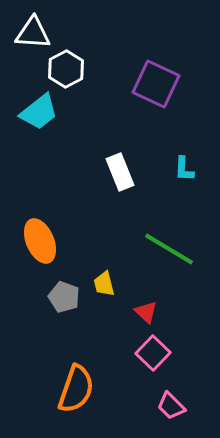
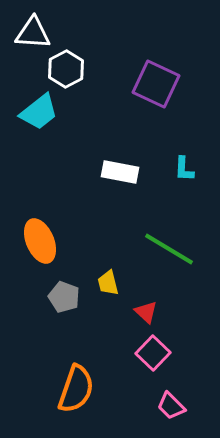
white rectangle: rotated 57 degrees counterclockwise
yellow trapezoid: moved 4 px right, 1 px up
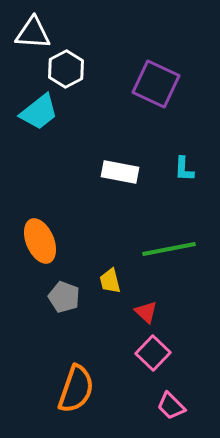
green line: rotated 42 degrees counterclockwise
yellow trapezoid: moved 2 px right, 2 px up
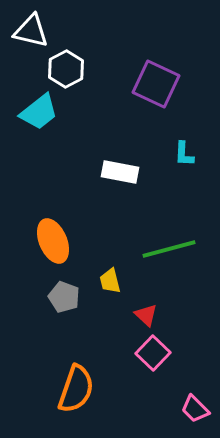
white triangle: moved 2 px left, 2 px up; rotated 9 degrees clockwise
cyan L-shape: moved 15 px up
orange ellipse: moved 13 px right
green line: rotated 4 degrees counterclockwise
red triangle: moved 3 px down
pink trapezoid: moved 24 px right, 3 px down
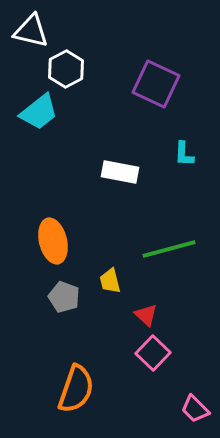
orange ellipse: rotated 9 degrees clockwise
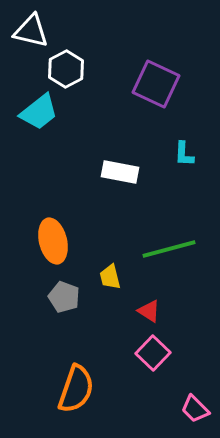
yellow trapezoid: moved 4 px up
red triangle: moved 3 px right, 4 px up; rotated 10 degrees counterclockwise
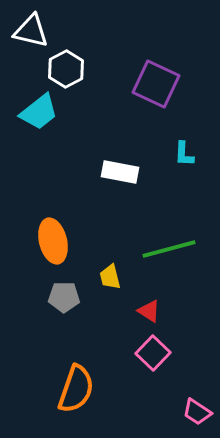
gray pentagon: rotated 20 degrees counterclockwise
pink trapezoid: moved 2 px right, 3 px down; rotated 12 degrees counterclockwise
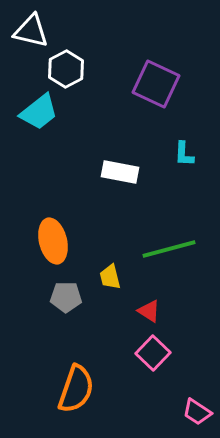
gray pentagon: moved 2 px right
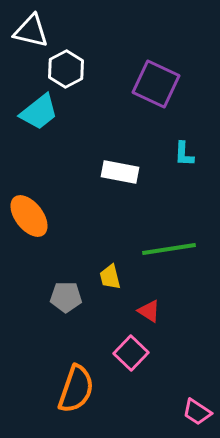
orange ellipse: moved 24 px left, 25 px up; rotated 24 degrees counterclockwise
green line: rotated 6 degrees clockwise
pink square: moved 22 px left
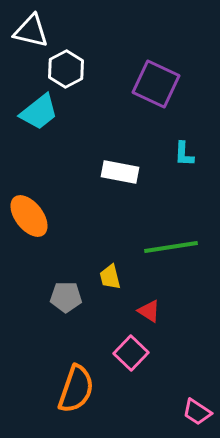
green line: moved 2 px right, 2 px up
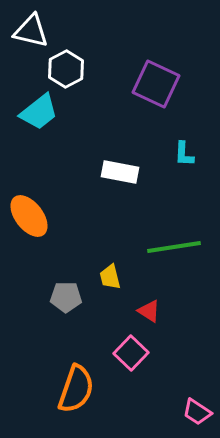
green line: moved 3 px right
